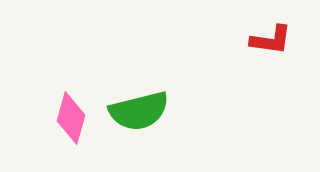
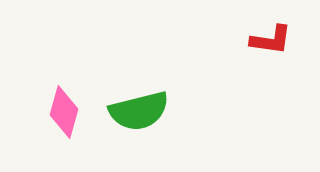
pink diamond: moved 7 px left, 6 px up
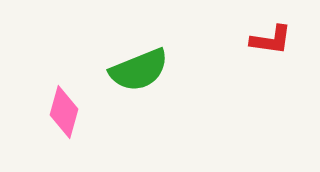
green semicircle: moved 41 px up; rotated 8 degrees counterclockwise
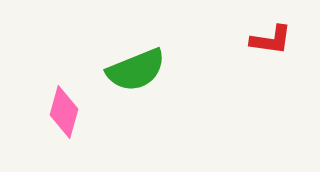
green semicircle: moved 3 px left
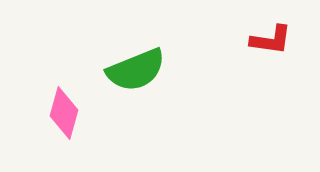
pink diamond: moved 1 px down
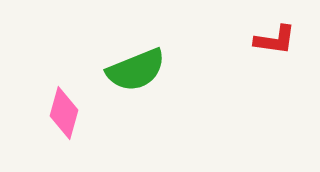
red L-shape: moved 4 px right
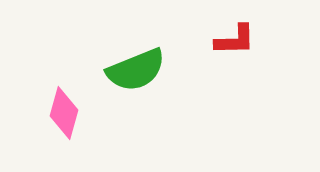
red L-shape: moved 40 px left; rotated 9 degrees counterclockwise
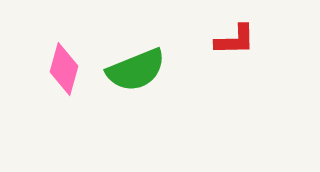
pink diamond: moved 44 px up
